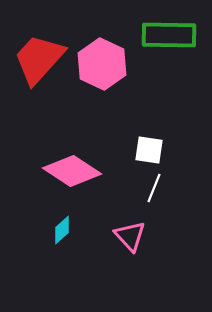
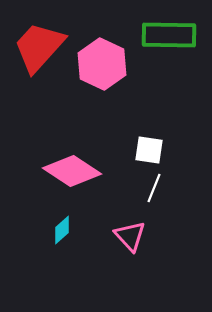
red trapezoid: moved 12 px up
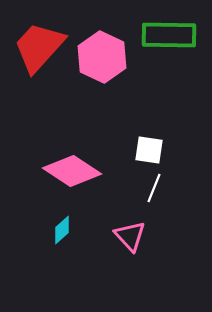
pink hexagon: moved 7 px up
